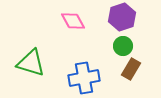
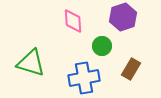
purple hexagon: moved 1 px right
pink diamond: rotated 25 degrees clockwise
green circle: moved 21 px left
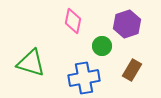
purple hexagon: moved 4 px right, 7 px down
pink diamond: rotated 15 degrees clockwise
brown rectangle: moved 1 px right, 1 px down
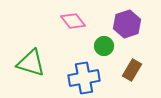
pink diamond: rotated 50 degrees counterclockwise
green circle: moved 2 px right
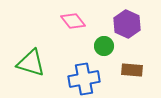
purple hexagon: rotated 16 degrees counterclockwise
brown rectangle: rotated 65 degrees clockwise
blue cross: moved 1 px down
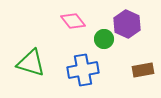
green circle: moved 7 px up
brown rectangle: moved 11 px right; rotated 15 degrees counterclockwise
blue cross: moved 1 px left, 9 px up
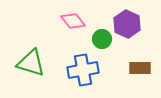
green circle: moved 2 px left
brown rectangle: moved 3 px left, 2 px up; rotated 10 degrees clockwise
